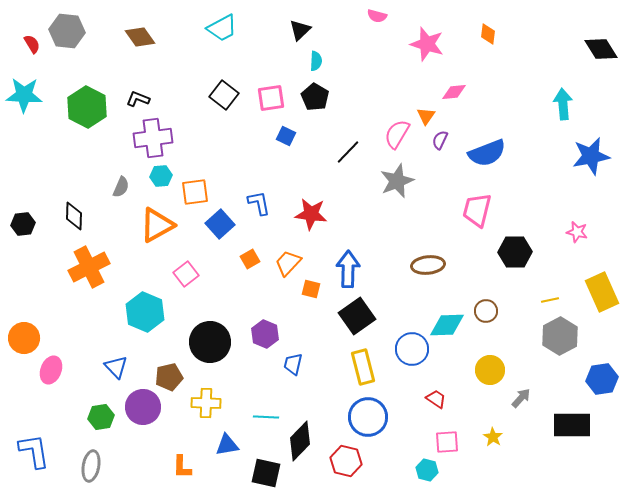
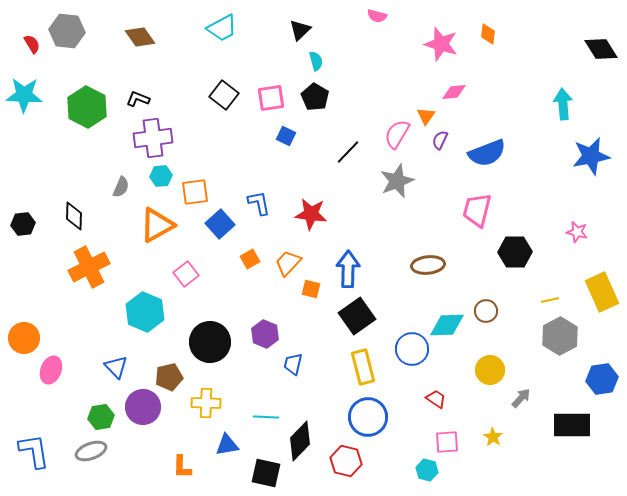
pink star at (427, 44): moved 14 px right
cyan semicircle at (316, 61): rotated 18 degrees counterclockwise
gray ellipse at (91, 466): moved 15 px up; rotated 60 degrees clockwise
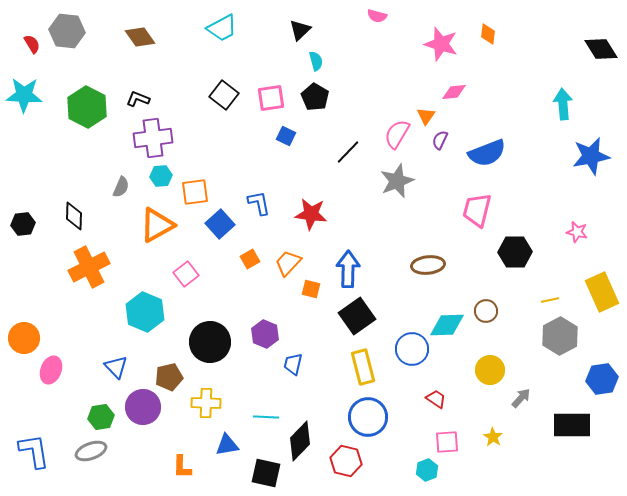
cyan hexagon at (427, 470): rotated 25 degrees clockwise
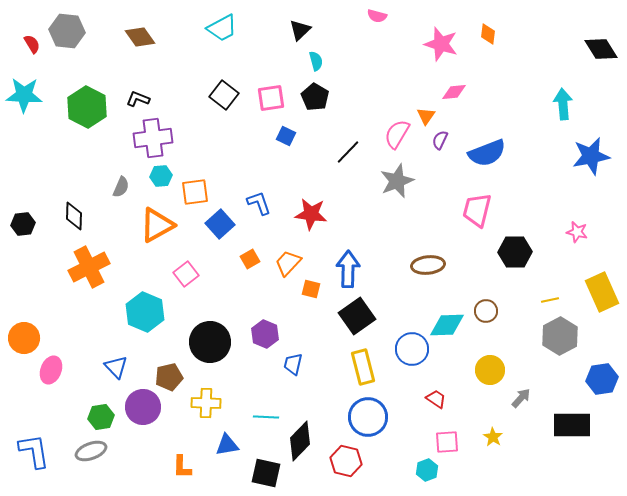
blue L-shape at (259, 203): rotated 8 degrees counterclockwise
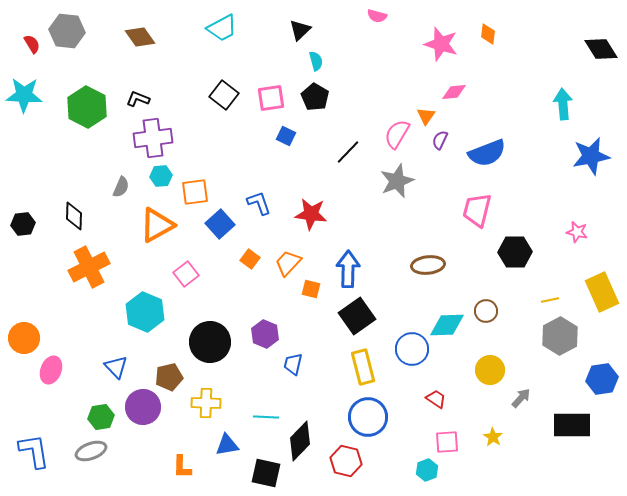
orange square at (250, 259): rotated 24 degrees counterclockwise
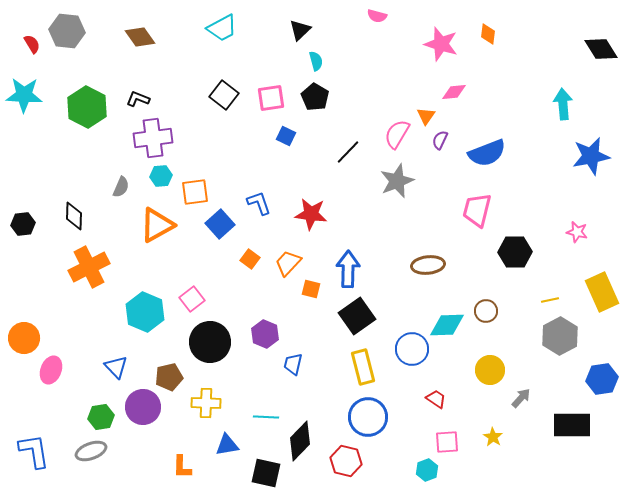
pink square at (186, 274): moved 6 px right, 25 px down
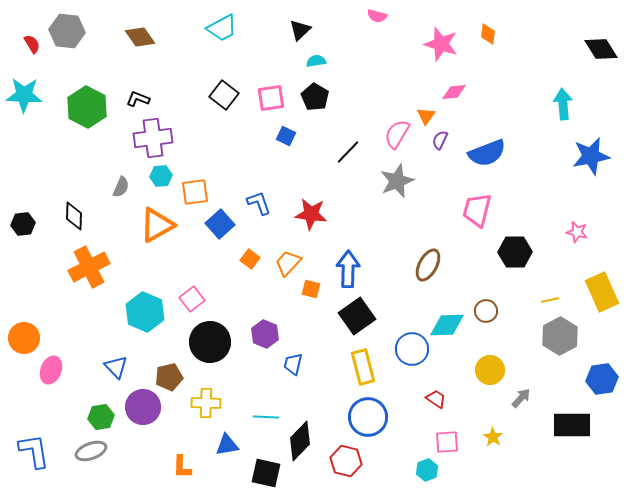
cyan semicircle at (316, 61): rotated 84 degrees counterclockwise
brown ellipse at (428, 265): rotated 56 degrees counterclockwise
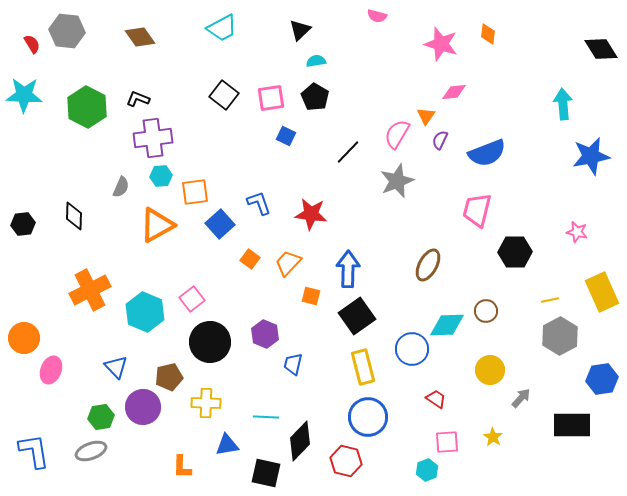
orange cross at (89, 267): moved 1 px right, 23 px down
orange square at (311, 289): moved 7 px down
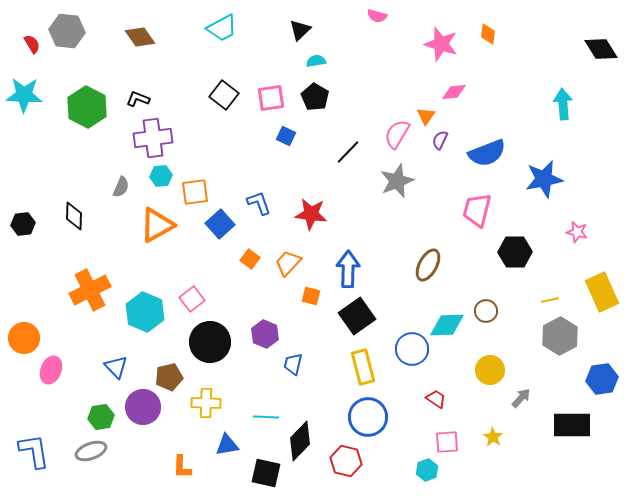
blue star at (591, 156): moved 47 px left, 23 px down
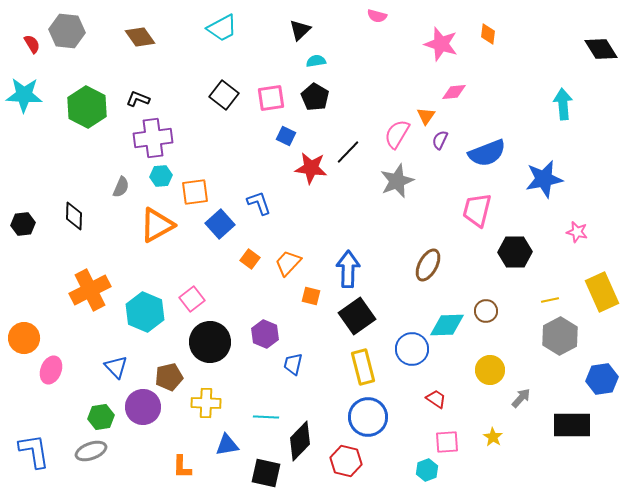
red star at (311, 214): moved 46 px up
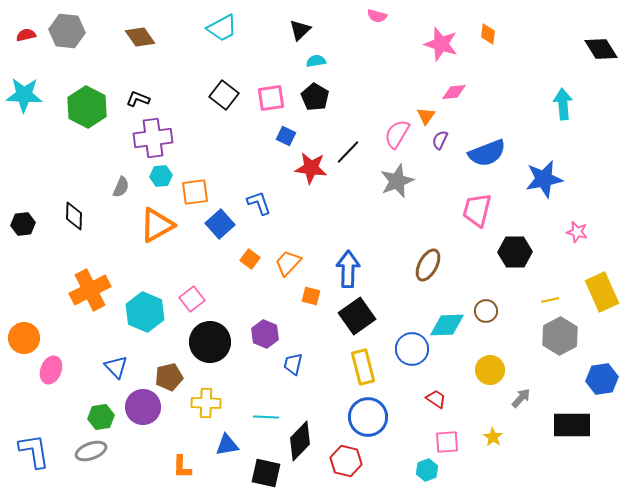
red semicircle at (32, 44): moved 6 px left, 9 px up; rotated 72 degrees counterclockwise
